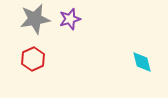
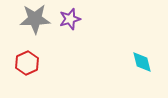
gray star: rotated 8 degrees clockwise
red hexagon: moved 6 px left, 4 px down
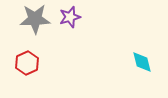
purple star: moved 2 px up
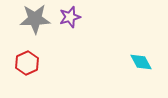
cyan diamond: moved 1 px left; rotated 15 degrees counterclockwise
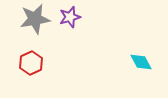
gray star: rotated 8 degrees counterclockwise
red hexagon: moved 4 px right
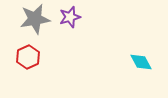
red hexagon: moved 3 px left, 6 px up
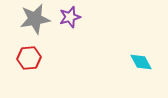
red hexagon: moved 1 px right, 1 px down; rotated 20 degrees clockwise
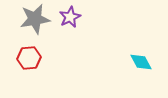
purple star: rotated 10 degrees counterclockwise
